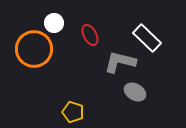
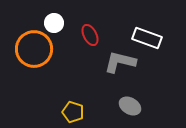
white rectangle: rotated 24 degrees counterclockwise
gray ellipse: moved 5 px left, 14 px down
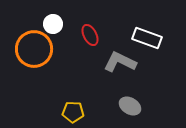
white circle: moved 1 px left, 1 px down
gray L-shape: rotated 12 degrees clockwise
yellow pentagon: rotated 15 degrees counterclockwise
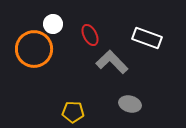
gray L-shape: moved 8 px left; rotated 20 degrees clockwise
gray ellipse: moved 2 px up; rotated 15 degrees counterclockwise
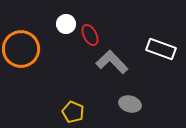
white circle: moved 13 px right
white rectangle: moved 14 px right, 11 px down
orange circle: moved 13 px left
yellow pentagon: rotated 20 degrees clockwise
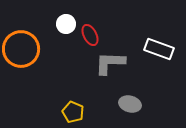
white rectangle: moved 2 px left
gray L-shape: moved 2 px left, 1 px down; rotated 44 degrees counterclockwise
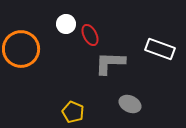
white rectangle: moved 1 px right
gray ellipse: rotated 10 degrees clockwise
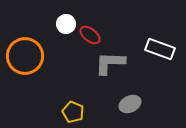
red ellipse: rotated 25 degrees counterclockwise
orange circle: moved 4 px right, 7 px down
gray ellipse: rotated 50 degrees counterclockwise
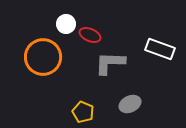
red ellipse: rotated 15 degrees counterclockwise
orange circle: moved 18 px right, 1 px down
yellow pentagon: moved 10 px right
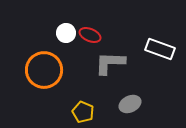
white circle: moved 9 px down
orange circle: moved 1 px right, 13 px down
